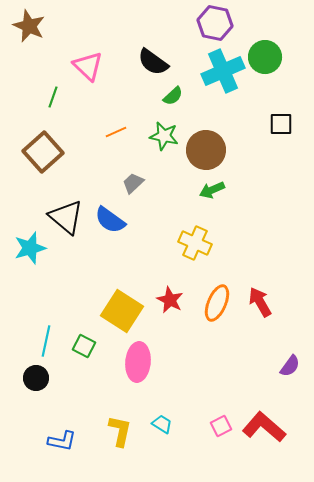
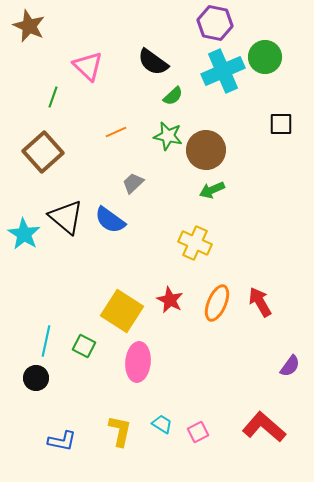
green star: moved 4 px right
cyan star: moved 6 px left, 14 px up; rotated 24 degrees counterclockwise
pink square: moved 23 px left, 6 px down
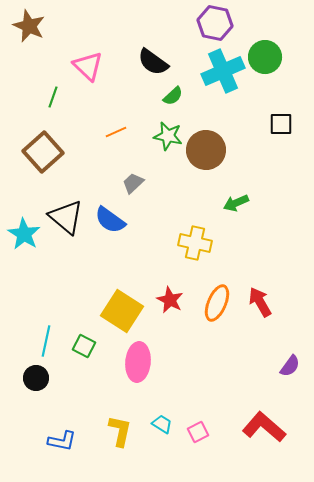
green arrow: moved 24 px right, 13 px down
yellow cross: rotated 12 degrees counterclockwise
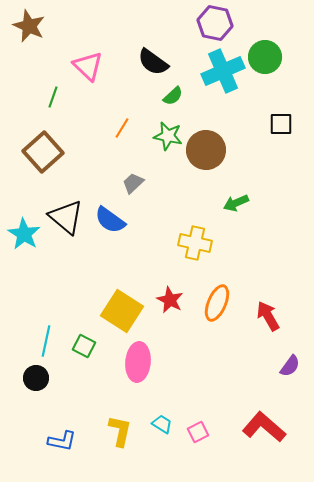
orange line: moved 6 px right, 4 px up; rotated 35 degrees counterclockwise
red arrow: moved 8 px right, 14 px down
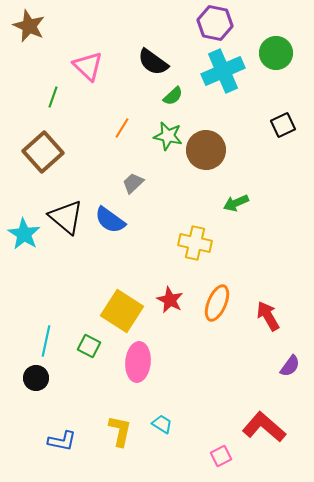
green circle: moved 11 px right, 4 px up
black square: moved 2 px right, 1 px down; rotated 25 degrees counterclockwise
green square: moved 5 px right
pink square: moved 23 px right, 24 px down
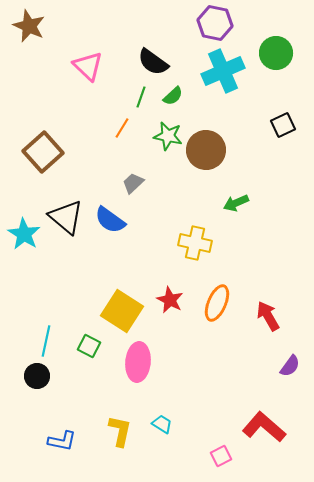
green line: moved 88 px right
black circle: moved 1 px right, 2 px up
